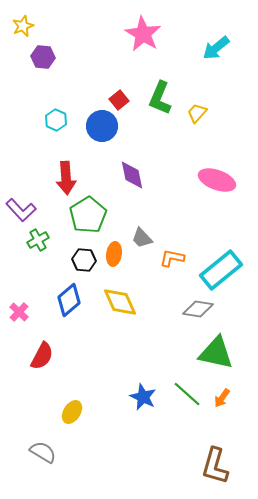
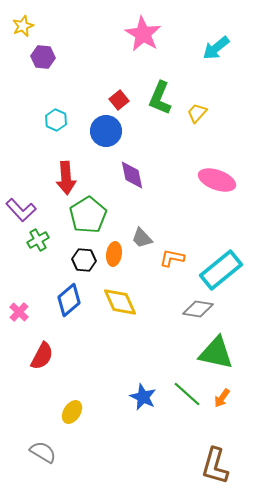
blue circle: moved 4 px right, 5 px down
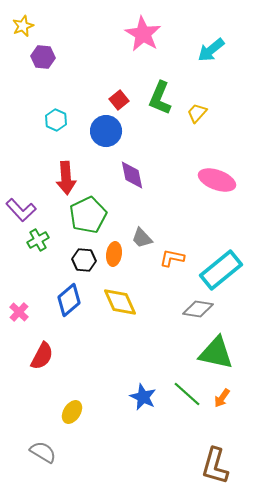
cyan arrow: moved 5 px left, 2 px down
green pentagon: rotated 6 degrees clockwise
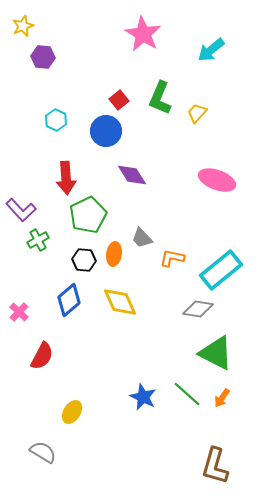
purple diamond: rotated 20 degrees counterclockwise
green triangle: rotated 15 degrees clockwise
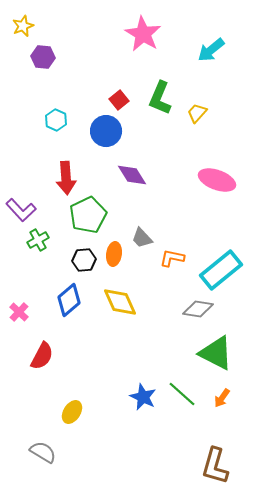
black hexagon: rotated 10 degrees counterclockwise
green line: moved 5 px left
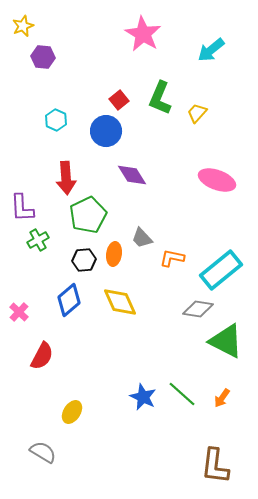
purple L-shape: moved 1 px right, 2 px up; rotated 40 degrees clockwise
green triangle: moved 10 px right, 12 px up
brown L-shape: rotated 9 degrees counterclockwise
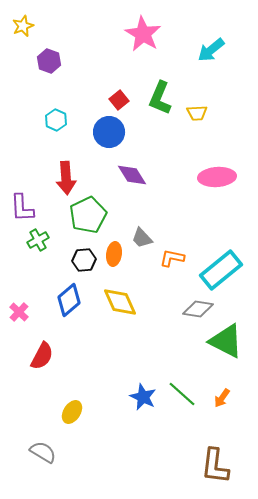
purple hexagon: moved 6 px right, 4 px down; rotated 15 degrees clockwise
yellow trapezoid: rotated 135 degrees counterclockwise
blue circle: moved 3 px right, 1 px down
pink ellipse: moved 3 px up; rotated 24 degrees counterclockwise
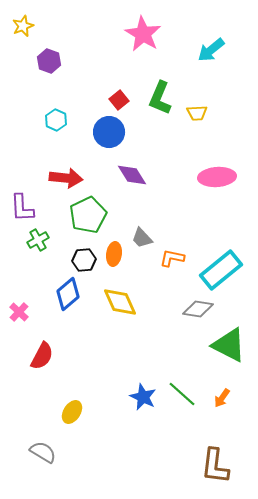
red arrow: rotated 80 degrees counterclockwise
blue diamond: moved 1 px left, 6 px up
green triangle: moved 3 px right, 4 px down
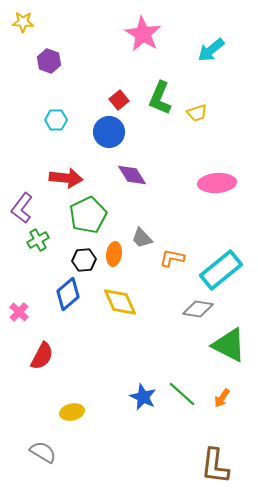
yellow star: moved 4 px up; rotated 25 degrees clockwise
yellow trapezoid: rotated 15 degrees counterclockwise
cyan hexagon: rotated 25 degrees counterclockwise
pink ellipse: moved 6 px down
purple L-shape: rotated 40 degrees clockwise
yellow ellipse: rotated 45 degrees clockwise
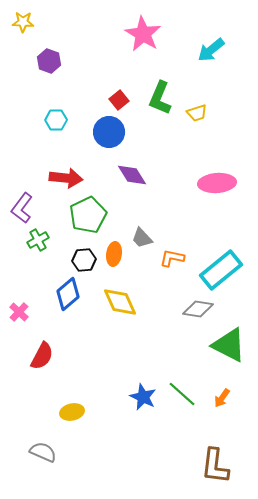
gray semicircle: rotated 8 degrees counterclockwise
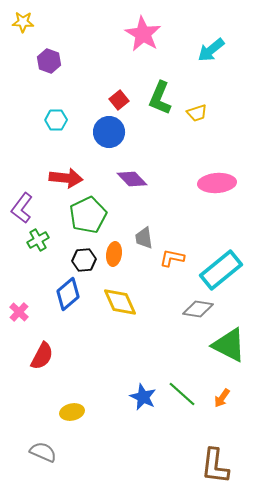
purple diamond: moved 4 px down; rotated 12 degrees counterclockwise
gray trapezoid: moved 2 px right; rotated 35 degrees clockwise
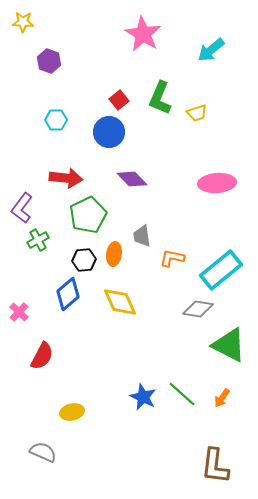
gray trapezoid: moved 2 px left, 2 px up
